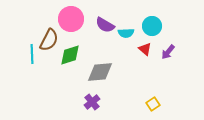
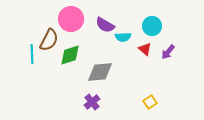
cyan semicircle: moved 3 px left, 4 px down
yellow square: moved 3 px left, 2 px up
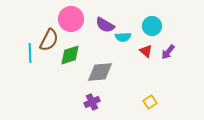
red triangle: moved 1 px right, 2 px down
cyan line: moved 2 px left, 1 px up
purple cross: rotated 14 degrees clockwise
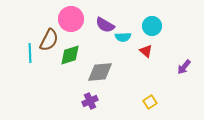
purple arrow: moved 16 px right, 15 px down
purple cross: moved 2 px left, 1 px up
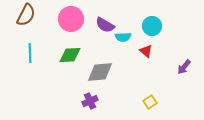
brown semicircle: moved 23 px left, 25 px up
green diamond: rotated 15 degrees clockwise
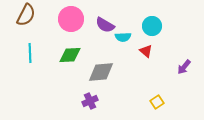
gray diamond: moved 1 px right
yellow square: moved 7 px right
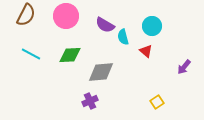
pink circle: moved 5 px left, 3 px up
cyan semicircle: rotated 77 degrees clockwise
cyan line: moved 1 px right, 1 px down; rotated 60 degrees counterclockwise
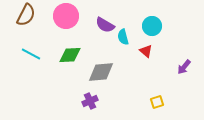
yellow square: rotated 16 degrees clockwise
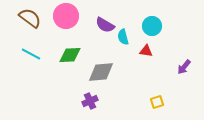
brown semicircle: moved 4 px right, 3 px down; rotated 80 degrees counterclockwise
red triangle: rotated 32 degrees counterclockwise
